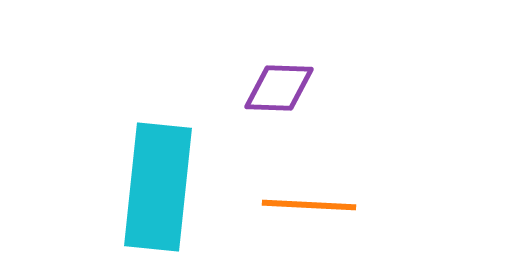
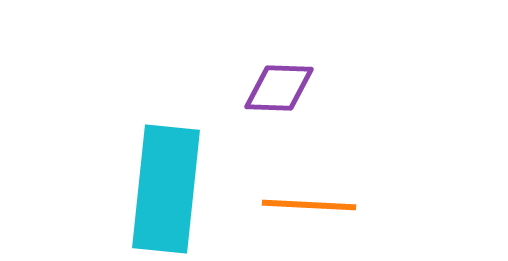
cyan rectangle: moved 8 px right, 2 px down
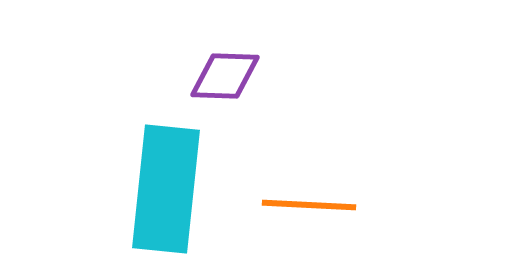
purple diamond: moved 54 px left, 12 px up
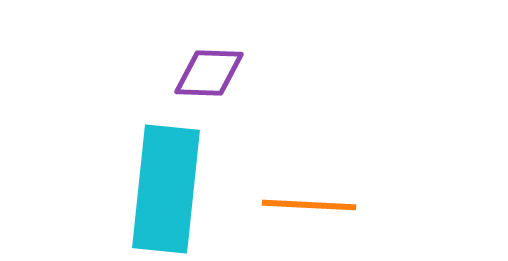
purple diamond: moved 16 px left, 3 px up
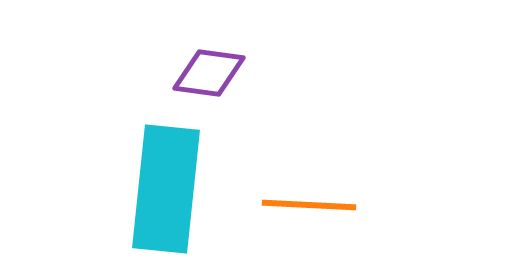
purple diamond: rotated 6 degrees clockwise
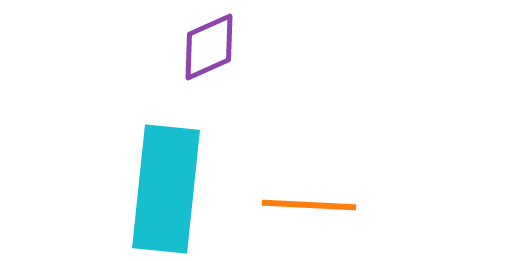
purple diamond: moved 26 px up; rotated 32 degrees counterclockwise
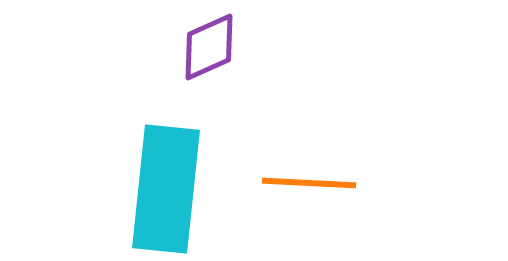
orange line: moved 22 px up
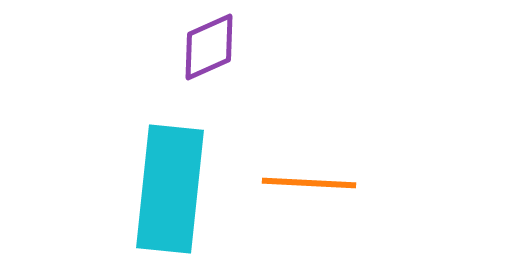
cyan rectangle: moved 4 px right
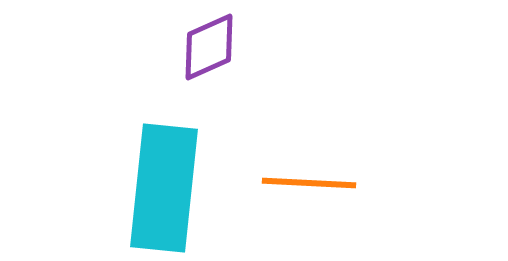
cyan rectangle: moved 6 px left, 1 px up
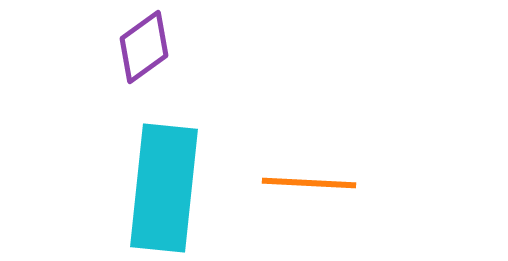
purple diamond: moved 65 px left; rotated 12 degrees counterclockwise
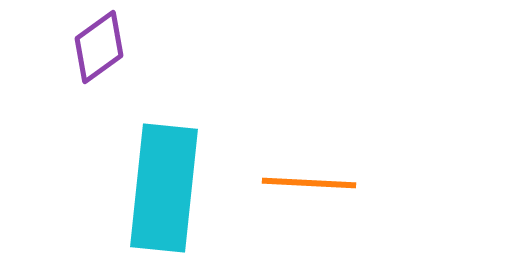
purple diamond: moved 45 px left
